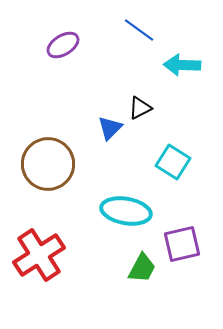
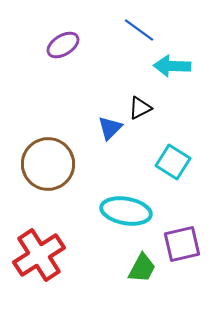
cyan arrow: moved 10 px left, 1 px down
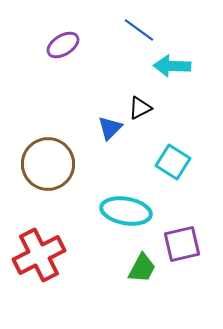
red cross: rotated 6 degrees clockwise
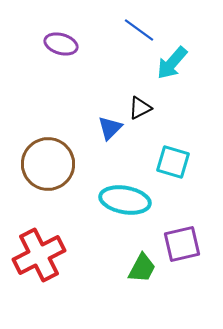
purple ellipse: moved 2 px left, 1 px up; rotated 48 degrees clockwise
cyan arrow: moved 3 px up; rotated 51 degrees counterclockwise
cyan square: rotated 16 degrees counterclockwise
cyan ellipse: moved 1 px left, 11 px up
